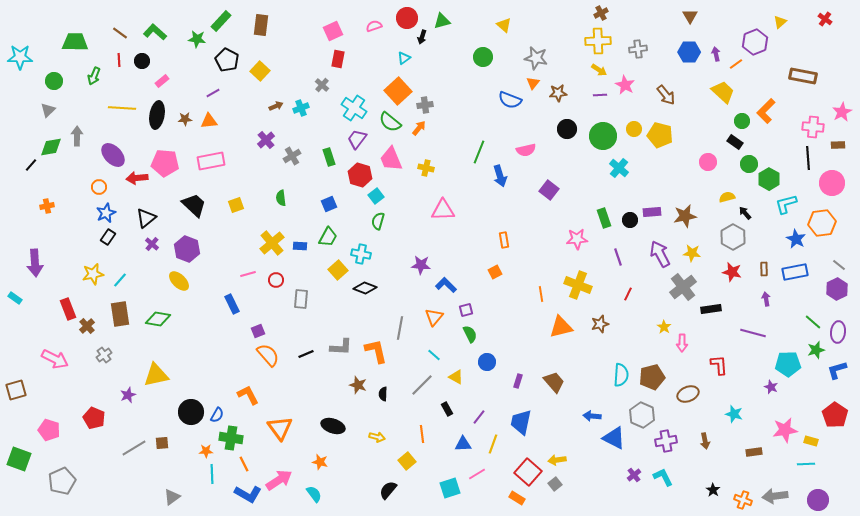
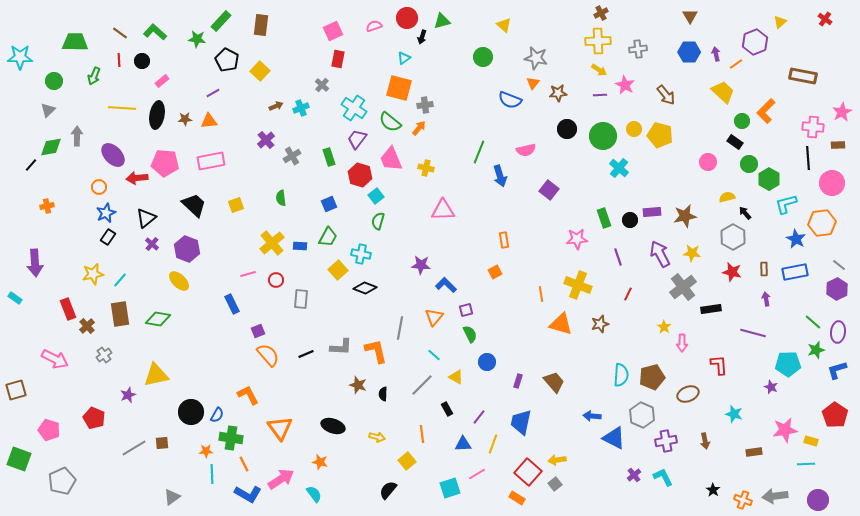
orange square at (398, 91): moved 1 px right, 3 px up; rotated 32 degrees counterclockwise
orange triangle at (561, 327): moved 3 px up; rotated 30 degrees clockwise
pink arrow at (279, 480): moved 2 px right, 1 px up
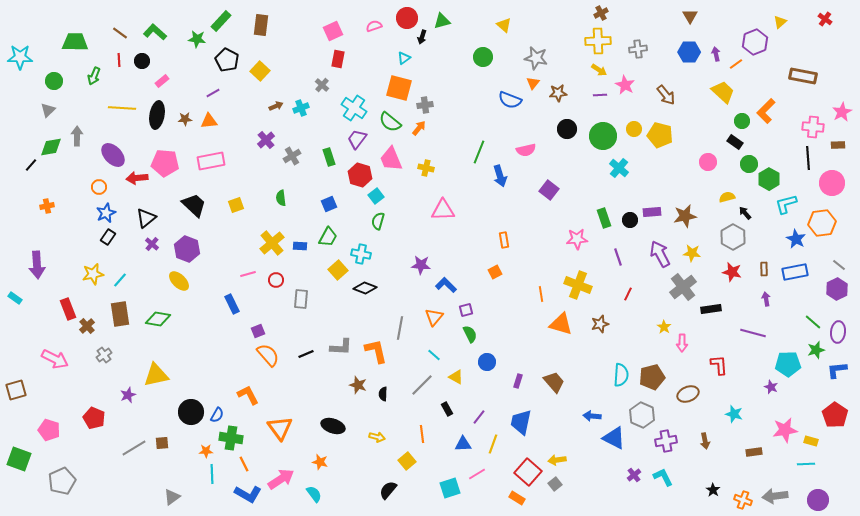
purple arrow at (35, 263): moved 2 px right, 2 px down
blue L-shape at (837, 370): rotated 10 degrees clockwise
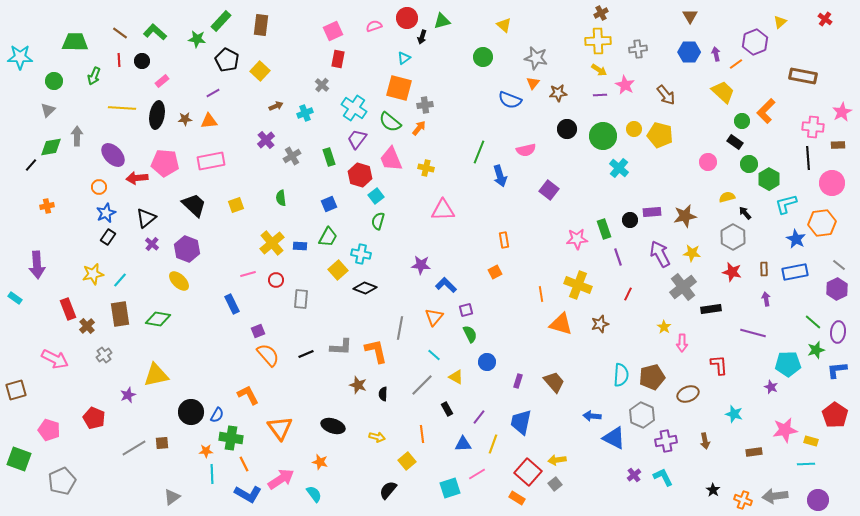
cyan cross at (301, 108): moved 4 px right, 5 px down
green rectangle at (604, 218): moved 11 px down
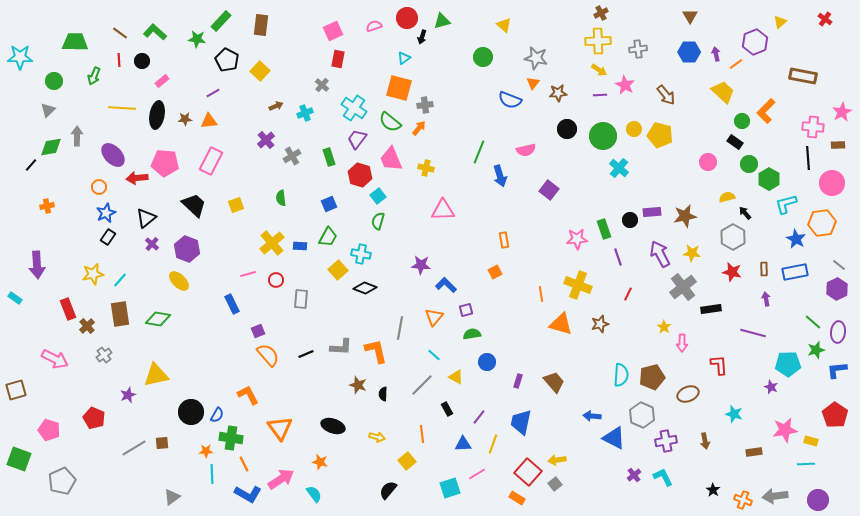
pink rectangle at (211, 161): rotated 52 degrees counterclockwise
cyan square at (376, 196): moved 2 px right
green semicircle at (470, 334): moved 2 px right; rotated 72 degrees counterclockwise
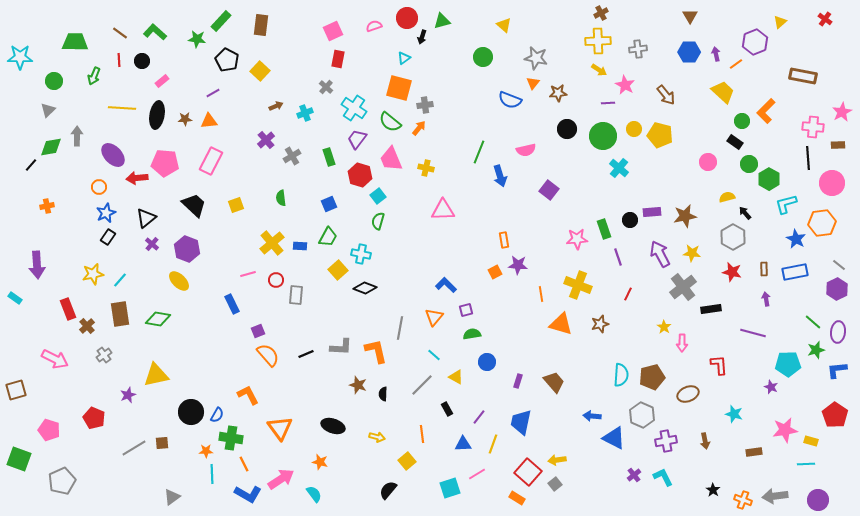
gray cross at (322, 85): moved 4 px right, 2 px down
purple line at (600, 95): moved 8 px right, 8 px down
purple star at (421, 265): moved 97 px right
gray rectangle at (301, 299): moved 5 px left, 4 px up
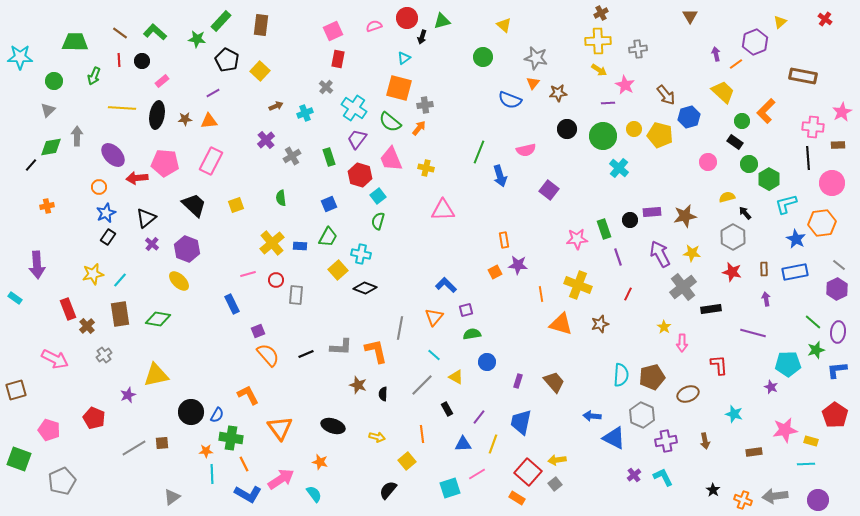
blue hexagon at (689, 52): moved 65 px down; rotated 15 degrees counterclockwise
